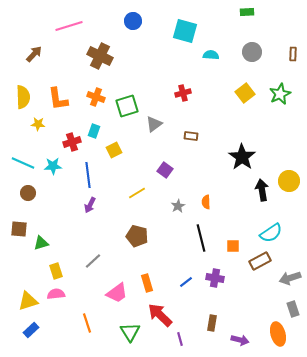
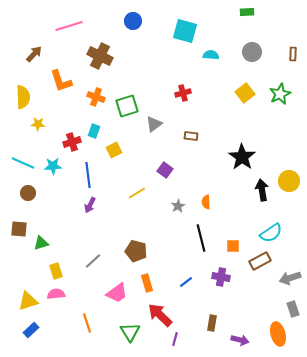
orange L-shape at (58, 99): moved 3 px right, 18 px up; rotated 10 degrees counterclockwise
brown pentagon at (137, 236): moved 1 px left, 15 px down
purple cross at (215, 278): moved 6 px right, 1 px up
purple line at (180, 339): moved 5 px left; rotated 32 degrees clockwise
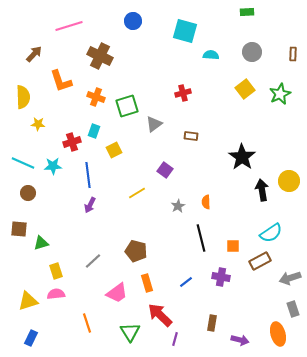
yellow square at (245, 93): moved 4 px up
blue rectangle at (31, 330): moved 8 px down; rotated 21 degrees counterclockwise
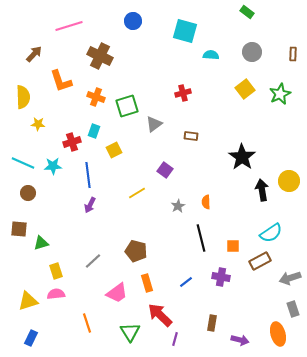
green rectangle at (247, 12): rotated 40 degrees clockwise
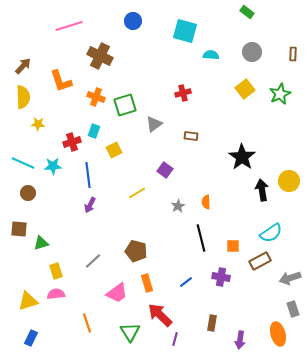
brown arrow at (34, 54): moved 11 px left, 12 px down
green square at (127, 106): moved 2 px left, 1 px up
purple arrow at (240, 340): rotated 84 degrees clockwise
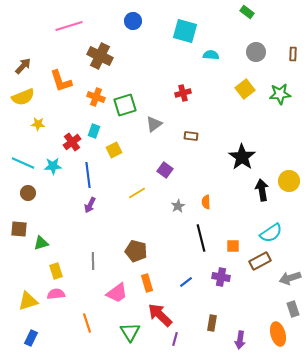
gray circle at (252, 52): moved 4 px right
green star at (280, 94): rotated 20 degrees clockwise
yellow semicircle at (23, 97): rotated 70 degrees clockwise
red cross at (72, 142): rotated 18 degrees counterclockwise
gray line at (93, 261): rotated 48 degrees counterclockwise
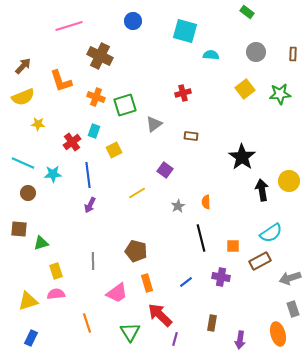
cyan star at (53, 166): moved 8 px down
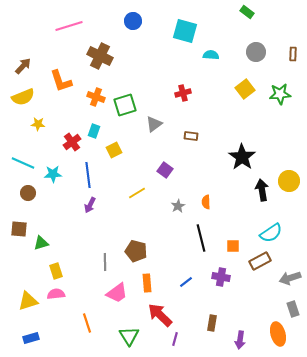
gray line at (93, 261): moved 12 px right, 1 px down
orange rectangle at (147, 283): rotated 12 degrees clockwise
green triangle at (130, 332): moved 1 px left, 4 px down
blue rectangle at (31, 338): rotated 49 degrees clockwise
